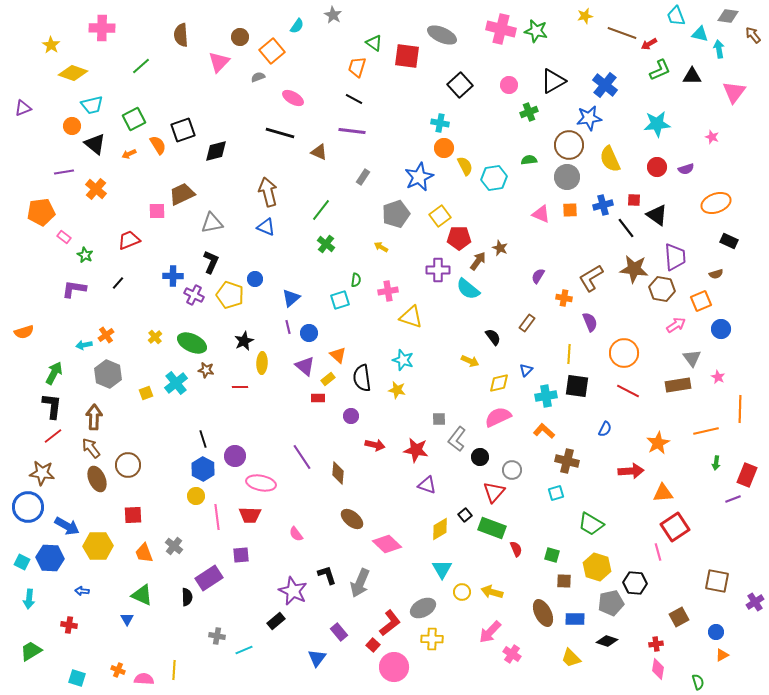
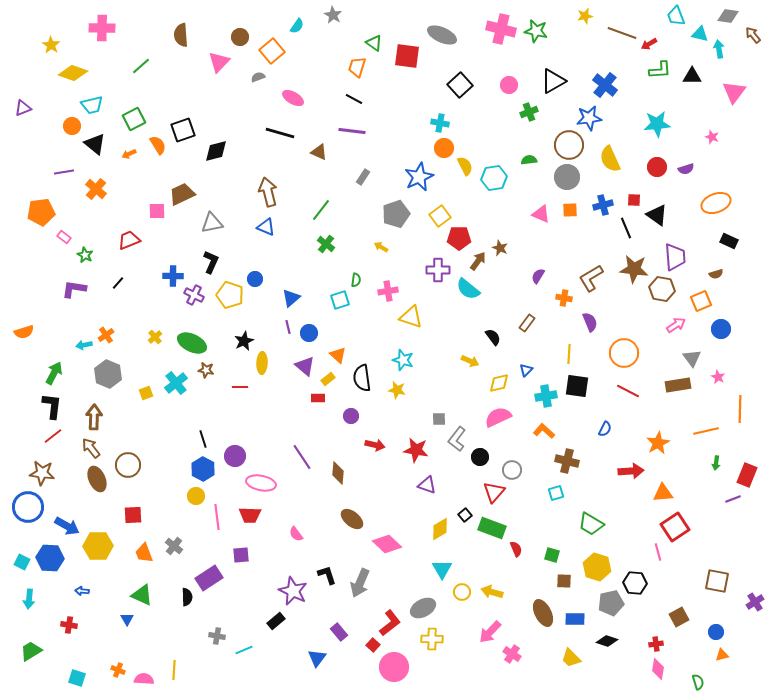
green L-shape at (660, 70): rotated 20 degrees clockwise
black line at (626, 228): rotated 15 degrees clockwise
orange triangle at (722, 655): rotated 16 degrees clockwise
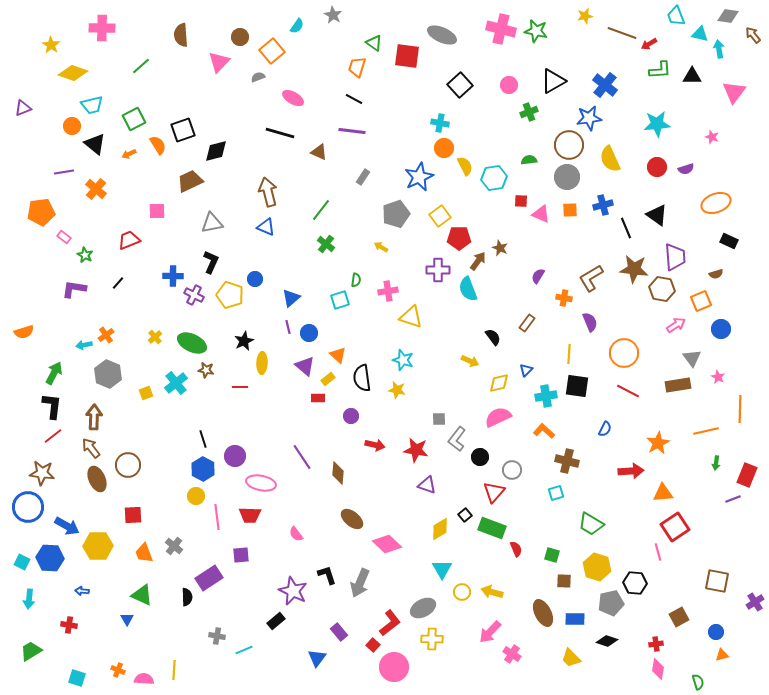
brown trapezoid at (182, 194): moved 8 px right, 13 px up
red square at (634, 200): moved 113 px left, 1 px down
cyan semicircle at (468, 289): rotated 30 degrees clockwise
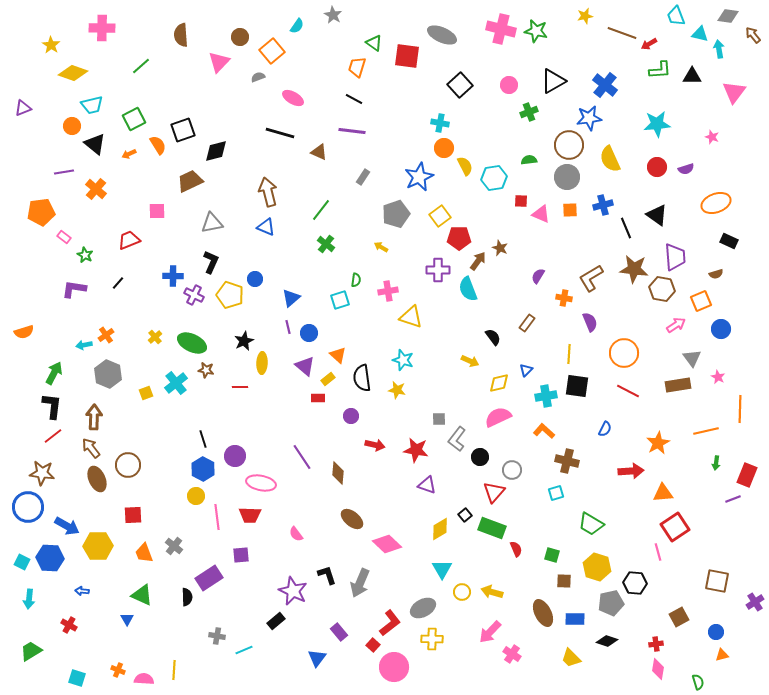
red cross at (69, 625): rotated 21 degrees clockwise
